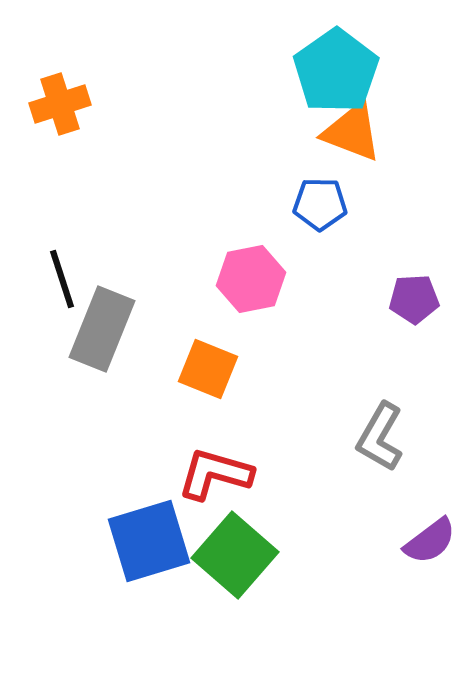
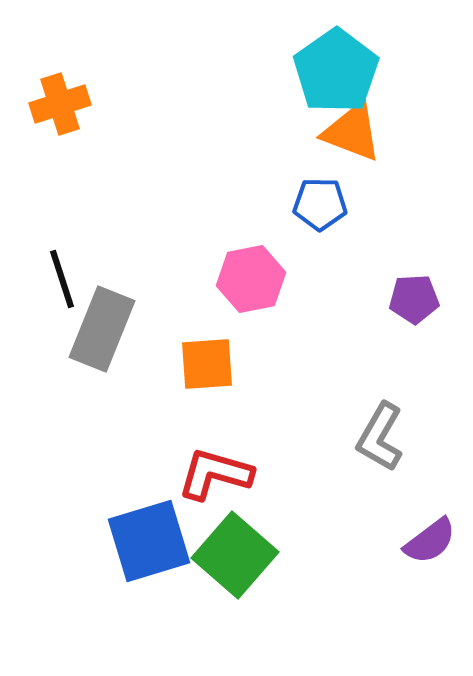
orange square: moved 1 px left, 5 px up; rotated 26 degrees counterclockwise
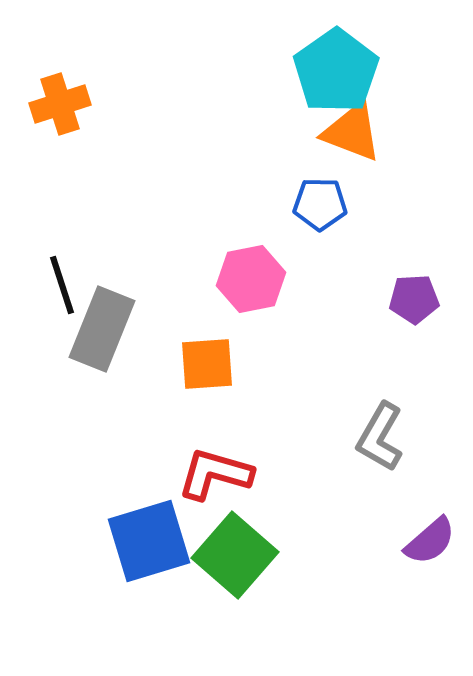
black line: moved 6 px down
purple semicircle: rotated 4 degrees counterclockwise
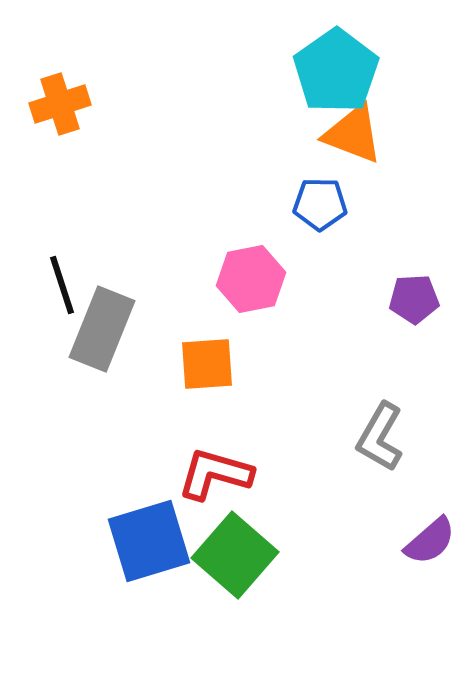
orange triangle: moved 1 px right, 2 px down
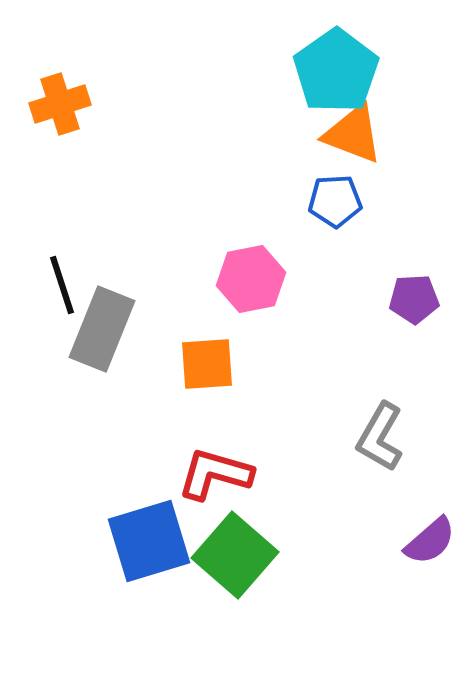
blue pentagon: moved 15 px right, 3 px up; rotated 4 degrees counterclockwise
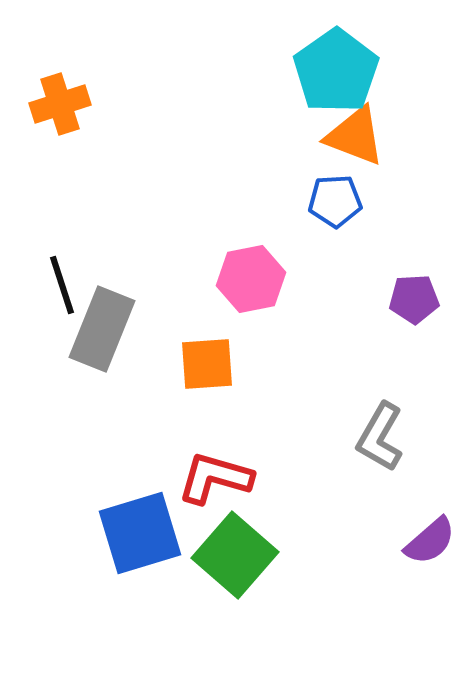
orange triangle: moved 2 px right, 2 px down
red L-shape: moved 4 px down
blue square: moved 9 px left, 8 px up
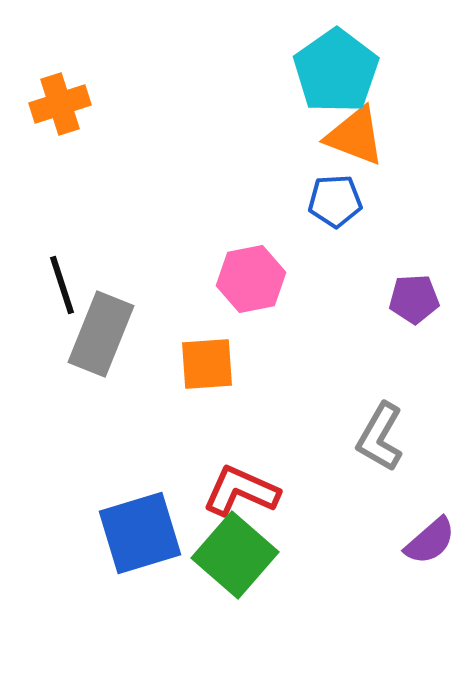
gray rectangle: moved 1 px left, 5 px down
red L-shape: moved 26 px right, 13 px down; rotated 8 degrees clockwise
